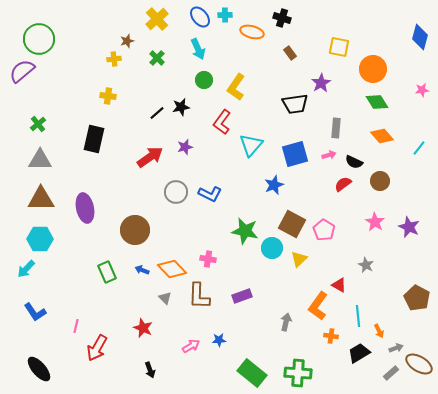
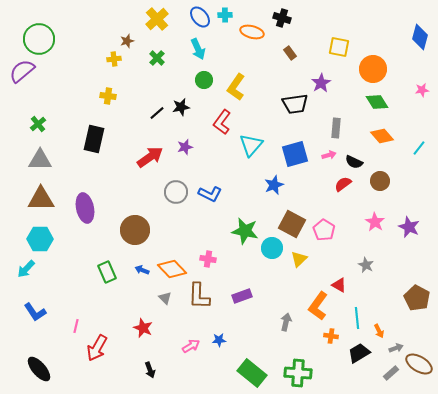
cyan line at (358, 316): moved 1 px left, 2 px down
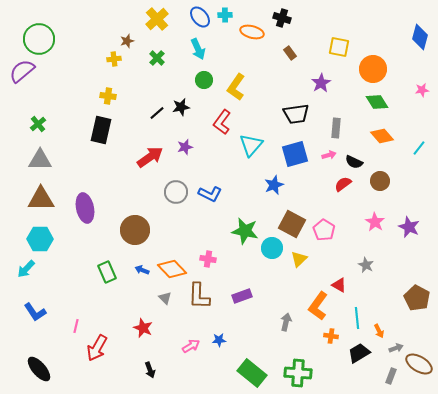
black trapezoid at (295, 104): moved 1 px right, 10 px down
black rectangle at (94, 139): moved 7 px right, 9 px up
gray rectangle at (391, 373): moved 3 px down; rotated 28 degrees counterclockwise
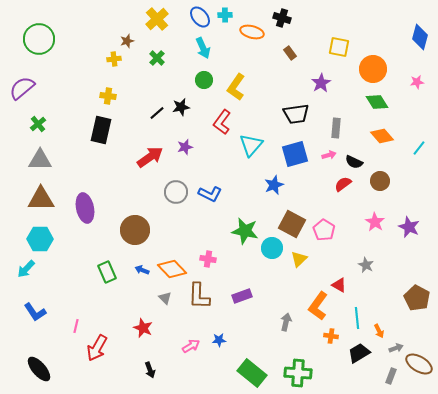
cyan arrow at (198, 49): moved 5 px right, 1 px up
purple semicircle at (22, 71): moved 17 px down
pink star at (422, 90): moved 5 px left, 8 px up
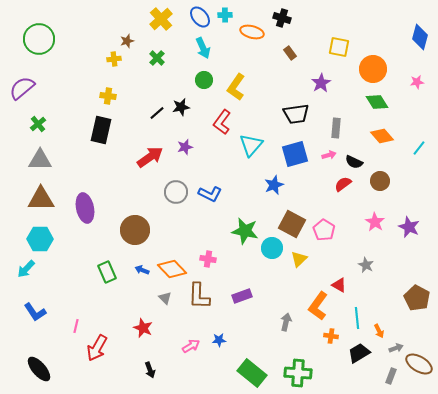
yellow cross at (157, 19): moved 4 px right
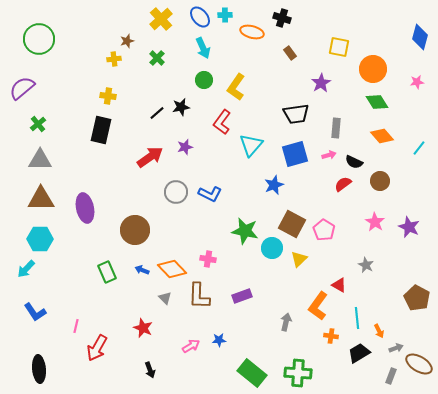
black ellipse at (39, 369): rotated 36 degrees clockwise
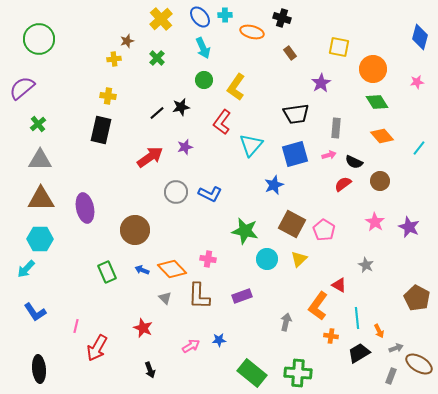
cyan circle at (272, 248): moved 5 px left, 11 px down
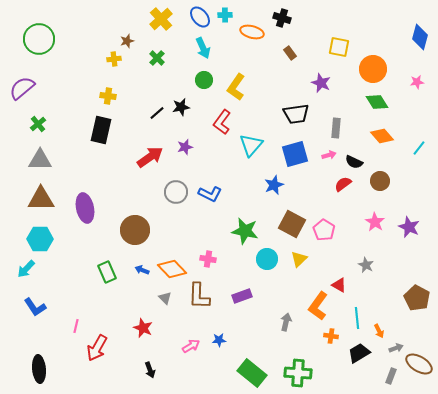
purple star at (321, 83): rotated 18 degrees counterclockwise
blue L-shape at (35, 312): moved 5 px up
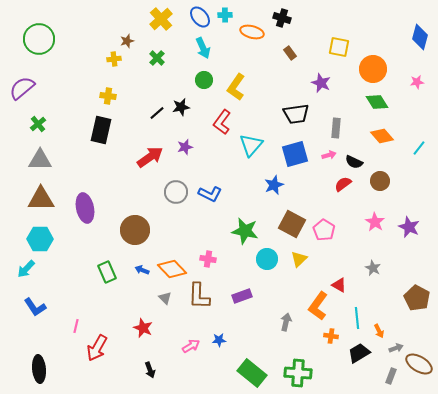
gray star at (366, 265): moved 7 px right, 3 px down
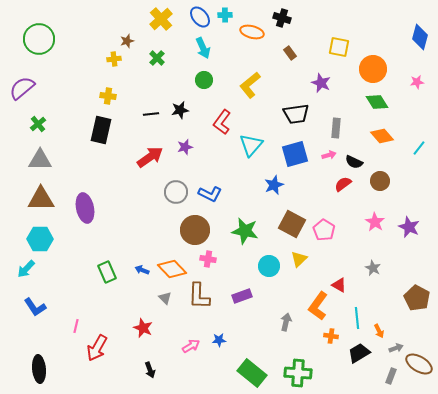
yellow L-shape at (236, 87): moved 14 px right, 2 px up; rotated 16 degrees clockwise
black star at (181, 107): moved 1 px left, 3 px down
black line at (157, 113): moved 6 px left, 1 px down; rotated 35 degrees clockwise
brown circle at (135, 230): moved 60 px right
cyan circle at (267, 259): moved 2 px right, 7 px down
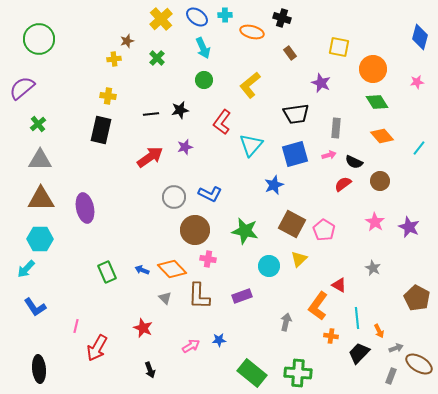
blue ellipse at (200, 17): moved 3 px left; rotated 15 degrees counterclockwise
gray circle at (176, 192): moved 2 px left, 5 px down
black trapezoid at (359, 353): rotated 15 degrees counterclockwise
